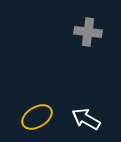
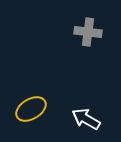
yellow ellipse: moved 6 px left, 8 px up
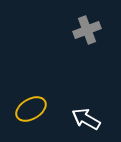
gray cross: moved 1 px left, 2 px up; rotated 28 degrees counterclockwise
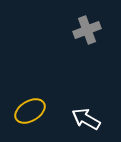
yellow ellipse: moved 1 px left, 2 px down
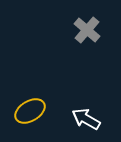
gray cross: rotated 28 degrees counterclockwise
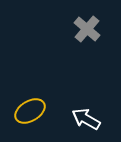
gray cross: moved 1 px up
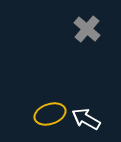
yellow ellipse: moved 20 px right, 3 px down; rotated 12 degrees clockwise
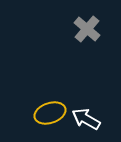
yellow ellipse: moved 1 px up
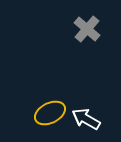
yellow ellipse: rotated 8 degrees counterclockwise
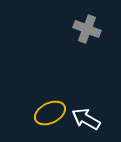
gray cross: rotated 20 degrees counterclockwise
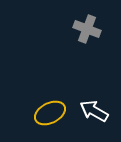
white arrow: moved 8 px right, 8 px up
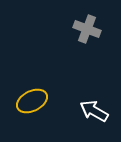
yellow ellipse: moved 18 px left, 12 px up
